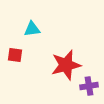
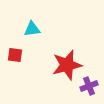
red star: moved 1 px right
purple cross: rotated 12 degrees counterclockwise
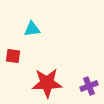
red square: moved 2 px left, 1 px down
red star: moved 20 px left, 18 px down; rotated 12 degrees clockwise
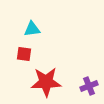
red square: moved 11 px right, 2 px up
red star: moved 1 px left, 1 px up
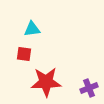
purple cross: moved 2 px down
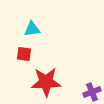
purple cross: moved 3 px right, 4 px down
